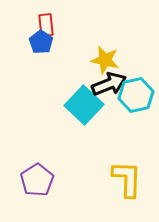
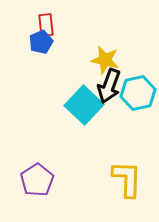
blue pentagon: rotated 15 degrees clockwise
black arrow: moved 2 px down; rotated 132 degrees clockwise
cyan hexagon: moved 2 px right, 2 px up
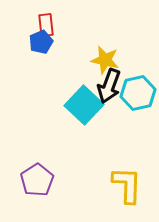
yellow L-shape: moved 6 px down
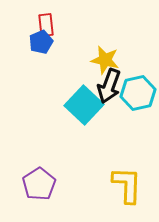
purple pentagon: moved 2 px right, 4 px down
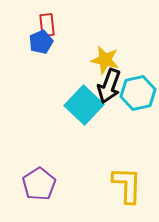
red rectangle: moved 1 px right
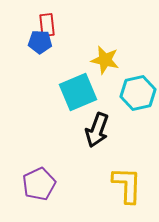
blue pentagon: moved 1 px left; rotated 25 degrees clockwise
black arrow: moved 12 px left, 44 px down
cyan square: moved 6 px left, 13 px up; rotated 24 degrees clockwise
purple pentagon: rotated 8 degrees clockwise
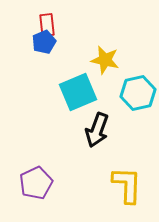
blue pentagon: moved 4 px right; rotated 25 degrees counterclockwise
purple pentagon: moved 3 px left, 1 px up
